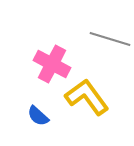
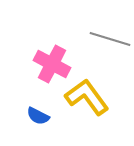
blue semicircle: rotated 15 degrees counterclockwise
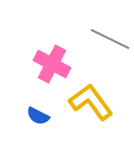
gray line: rotated 9 degrees clockwise
yellow L-shape: moved 4 px right, 5 px down
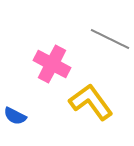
blue semicircle: moved 23 px left
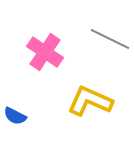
pink cross: moved 7 px left, 12 px up; rotated 6 degrees clockwise
yellow L-shape: moved 1 px left, 1 px up; rotated 30 degrees counterclockwise
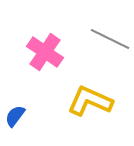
blue semicircle: rotated 100 degrees clockwise
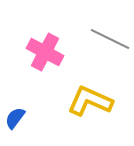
pink cross: rotated 6 degrees counterclockwise
blue semicircle: moved 2 px down
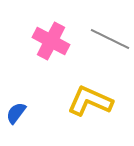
pink cross: moved 6 px right, 11 px up
blue semicircle: moved 1 px right, 5 px up
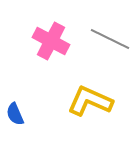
blue semicircle: moved 1 px left, 1 px down; rotated 60 degrees counterclockwise
